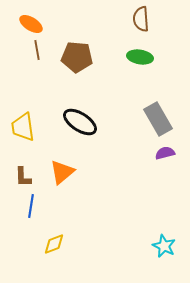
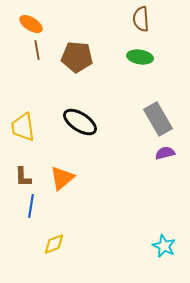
orange triangle: moved 6 px down
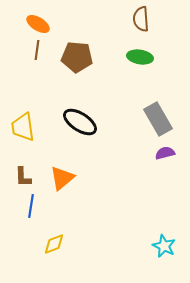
orange ellipse: moved 7 px right
brown line: rotated 18 degrees clockwise
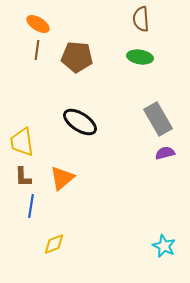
yellow trapezoid: moved 1 px left, 15 px down
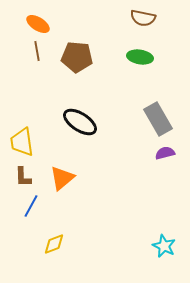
brown semicircle: moved 2 px right, 1 px up; rotated 75 degrees counterclockwise
brown line: moved 1 px down; rotated 18 degrees counterclockwise
blue line: rotated 20 degrees clockwise
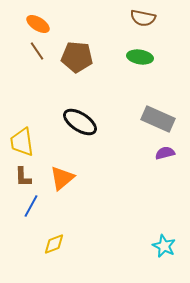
brown line: rotated 24 degrees counterclockwise
gray rectangle: rotated 36 degrees counterclockwise
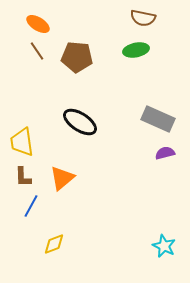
green ellipse: moved 4 px left, 7 px up; rotated 20 degrees counterclockwise
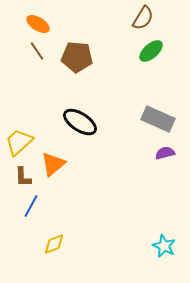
brown semicircle: rotated 70 degrees counterclockwise
green ellipse: moved 15 px right, 1 px down; rotated 30 degrees counterclockwise
yellow trapezoid: moved 3 px left; rotated 56 degrees clockwise
orange triangle: moved 9 px left, 14 px up
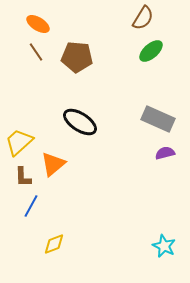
brown line: moved 1 px left, 1 px down
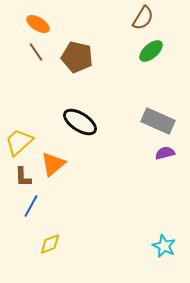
brown pentagon: rotated 8 degrees clockwise
gray rectangle: moved 2 px down
yellow diamond: moved 4 px left
